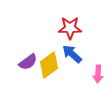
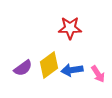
blue arrow: moved 16 px down; rotated 50 degrees counterclockwise
purple semicircle: moved 5 px left, 6 px down
pink arrow: rotated 36 degrees counterclockwise
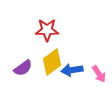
red star: moved 23 px left, 2 px down
yellow diamond: moved 3 px right, 3 px up
pink arrow: moved 1 px right
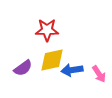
yellow diamond: moved 2 px up; rotated 24 degrees clockwise
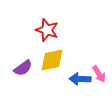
red star: rotated 20 degrees clockwise
blue arrow: moved 8 px right, 9 px down; rotated 10 degrees clockwise
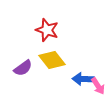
yellow diamond: rotated 64 degrees clockwise
pink arrow: moved 1 px left, 12 px down
blue arrow: moved 3 px right
